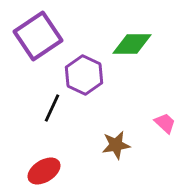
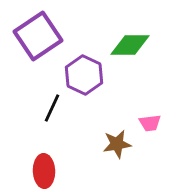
green diamond: moved 2 px left, 1 px down
pink trapezoid: moved 15 px left; rotated 130 degrees clockwise
brown star: moved 1 px right, 1 px up
red ellipse: rotated 60 degrees counterclockwise
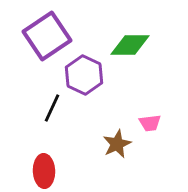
purple square: moved 9 px right
brown star: rotated 16 degrees counterclockwise
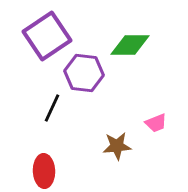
purple hexagon: moved 2 px up; rotated 18 degrees counterclockwise
pink trapezoid: moved 6 px right; rotated 15 degrees counterclockwise
brown star: moved 2 px down; rotated 20 degrees clockwise
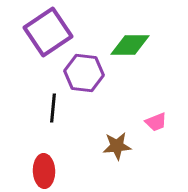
purple square: moved 1 px right, 4 px up
black line: moved 1 px right; rotated 20 degrees counterclockwise
pink trapezoid: moved 1 px up
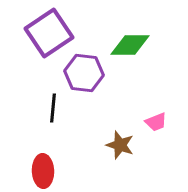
purple square: moved 1 px right, 1 px down
brown star: moved 3 px right, 1 px up; rotated 24 degrees clockwise
red ellipse: moved 1 px left
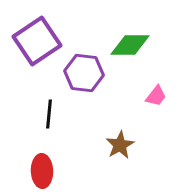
purple square: moved 12 px left, 8 px down
black line: moved 4 px left, 6 px down
pink trapezoid: moved 26 px up; rotated 30 degrees counterclockwise
brown star: rotated 24 degrees clockwise
red ellipse: moved 1 px left
